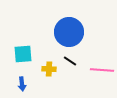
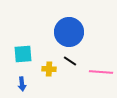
pink line: moved 1 px left, 2 px down
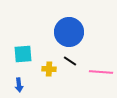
blue arrow: moved 3 px left, 1 px down
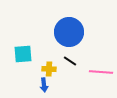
blue arrow: moved 25 px right
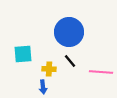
black line: rotated 16 degrees clockwise
blue arrow: moved 1 px left, 2 px down
